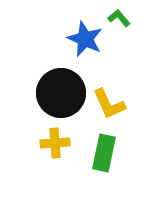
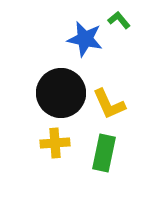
green L-shape: moved 2 px down
blue star: rotated 12 degrees counterclockwise
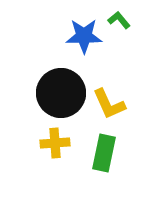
blue star: moved 1 px left, 3 px up; rotated 12 degrees counterclockwise
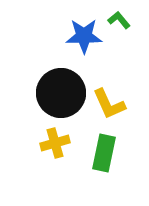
yellow cross: rotated 12 degrees counterclockwise
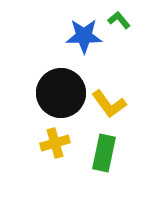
yellow L-shape: rotated 12 degrees counterclockwise
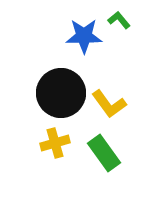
green rectangle: rotated 48 degrees counterclockwise
